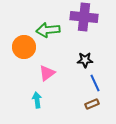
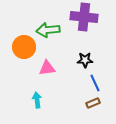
pink triangle: moved 5 px up; rotated 30 degrees clockwise
brown rectangle: moved 1 px right, 1 px up
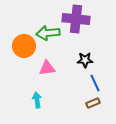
purple cross: moved 8 px left, 2 px down
green arrow: moved 3 px down
orange circle: moved 1 px up
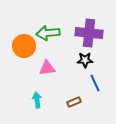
purple cross: moved 13 px right, 14 px down
brown rectangle: moved 19 px left, 1 px up
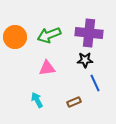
green arrow: moved 1 px right, 2 px down; rotated 15 degrees counterclockwise
orange circle: moved 9 px left, 9 px up
cyan arrow: rotated 21 degrees counterclockwise
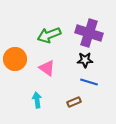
purple cross: rotated 12 degrees clockwise
orange circle: moved 22 px down
pink triangle: rotated 42 degrees clockwise
blue line: moved 6 px left, 1 px up; rotated 48 degrees counterclockwise
cyan arrow: rotated 21 degrees clockwise
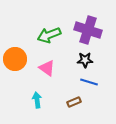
purple cross: moved 1 px left, 3 px up
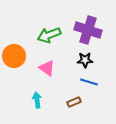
orange circle: moved 1 px left, 3 px up
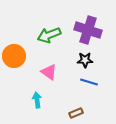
pink triangle: moved 2 px right, 4 px down
brown rectangle: moved 2 px right, 11 px down
